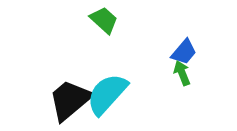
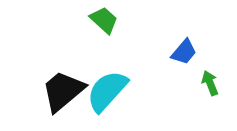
green arrow: moved 28 px right, 10 px down
cyan semicircle: moved 3 px up
black trapezoid: moved 7 px left, 9 px up
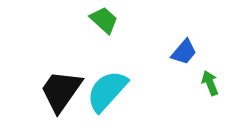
black trapezoid: moved 2 px left; rotated 15 degrees counterclockwise
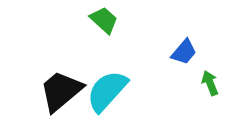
black trapezoid: rotated 15 degrees clockwise
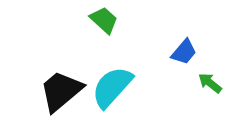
green arrow: rotated 30 degrees counterclockwise
cyan semicircle: moved 5 px right, 4 px up
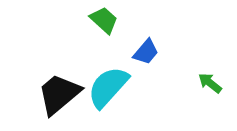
blue trapezoid: moved 38 px left
cyan semicircle: moved 4 px left
black trapezoid: moved 2 px left, 3 px down
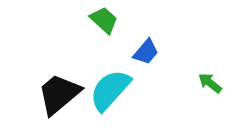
cyan semicircle: moved 2 px right, 3 px down
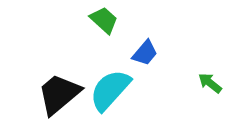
blue trapezoid: moved 1 px left, 1 px down
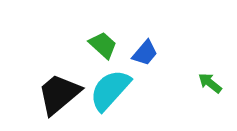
green trapezoid: moved 1 px left, 25 px down
